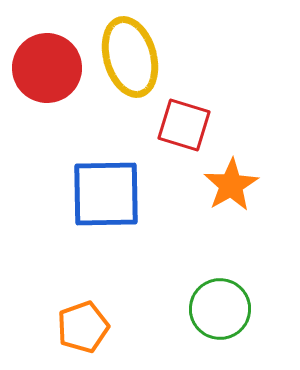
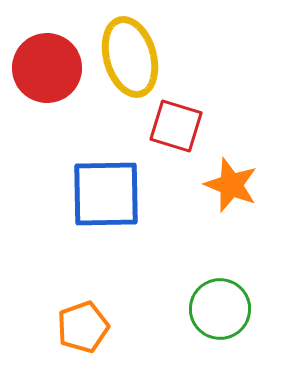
red square: moved 8 px left, 1 px down
orange star: rotated 20 degrees counterclockwise
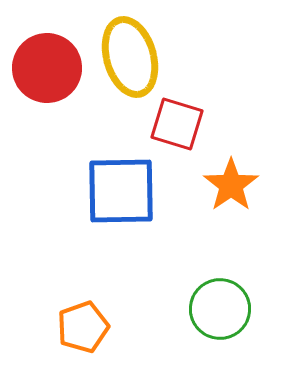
red square: moved 1 px right, 2 px up
orange star: rotated 16 degrees clockwise
blue square: moved 15 px right, 3 px up
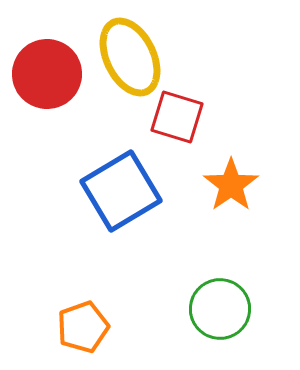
yellow ellipse: rotated 10 degrees counterclockwise
red circle: moved 6 px down
red square: moved 7 px up
blue square: rotated 30 degrees counterclockwise
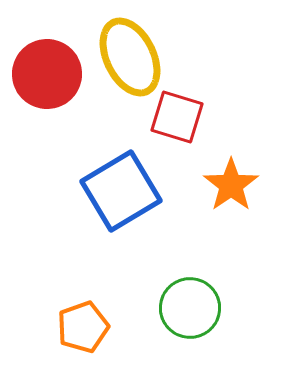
green circle: moved 30 px left, 1 px up
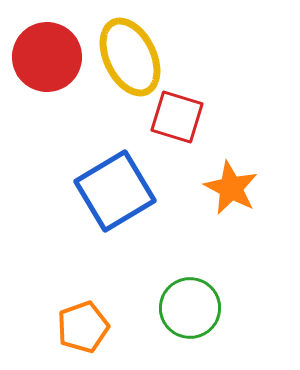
red circle: moved 17 px up
orange star: moved 3 px down; rotated 10 degrees counterclockwise
blue square: moved 6 px left
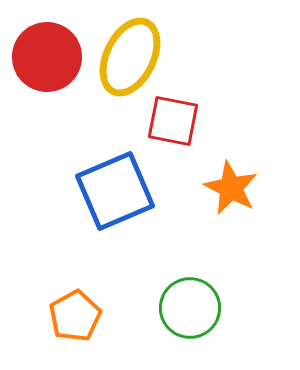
yellow ellipse: rotated 52 degrees clockwise
red square: moved 4 px left, 4 px down; rotated 6 degrees counterclockwise
blue square: rotated 8 degrees clockwise
orange pentagon: moved 8 px left, 11 px up; rotated 9 degrees counterclockwise
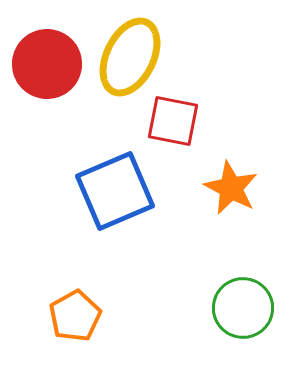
red circle: moved 7 px down
green circle: moved 53 px right
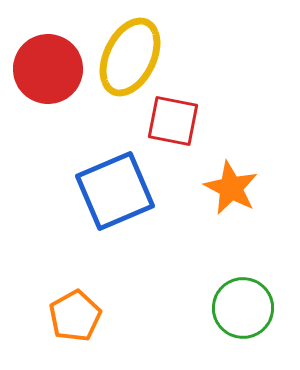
red circle: moved 1 px right, 5 px down
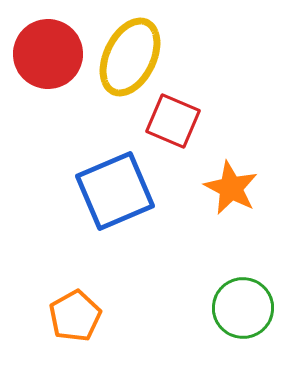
red circle: moved 15 px up
red square: rotated 12 degrees clockwise
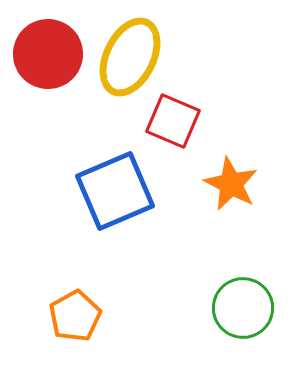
orange star: moved 4 px up
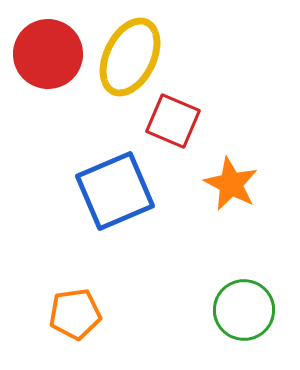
green circle: moved 1 px right, 2 px down
orange pentagon: moved 2 px up; rotated 21 degrees clockwise
